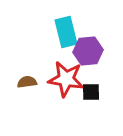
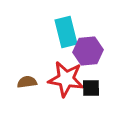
black square: moved 4 px up
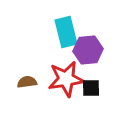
purple hexagon: moved 1 px up
red star: rotated 18 degrees counterclockwise
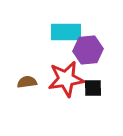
cyan rectangle: rotated 76 degrees counterclockwise
black square: moved 2 px right
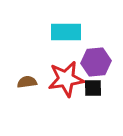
purple hexagon: moved 8 px right, 12 px down
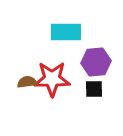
red star: moved 14 px left; rotated 9 degrees clockwise
black square: moved 1 px right, 1 px down
